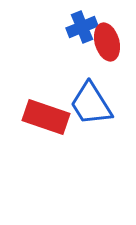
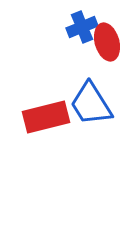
red rectangle: rotated 33 degrees counterclockwise
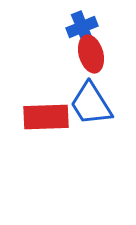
red ellipse: moved 16 px left, 12 px down
red rectangle: rotated 12 degrees clockwise
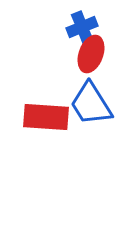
red ellipse: rotated 36 degrees clockwise
red rectangle: rotated 6 degrees clockwise
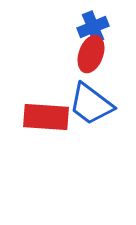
blue cross: moved 11 px right
blue trapezoid: rotated 21 degrees counterclockwise
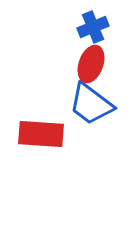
red ellipse: moved 10 px down
red rectangle: moved 5 px left, 17 px down
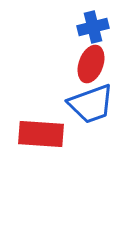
blue cross: rotated 8 degrees clockwise
blue trapezoid: rotated 57 degrees counterclockwise
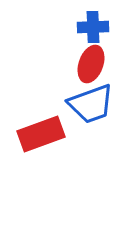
blue cross: rotated 12 degrees clockwise
red rectangle: rotated 24 degrees counterclockwise
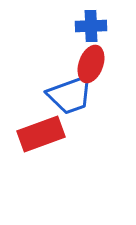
blue cross: moved 2 px left, 1 px up
blue trapezoid: moved 21 px left, 9 px up
